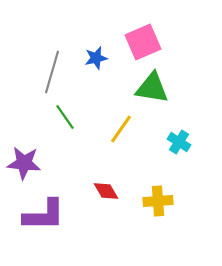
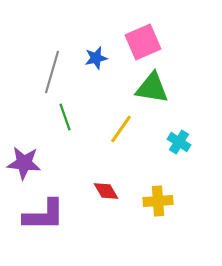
green line: rotated 16 degrees clockwise
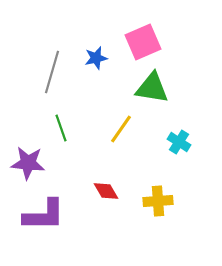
green line: moved 4 px left, 11 px down
purple star: moved 4 px right
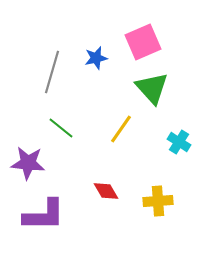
green triangle: rotated 39 degrees clockwise
green line: rotated 32 degrees counterclockwise
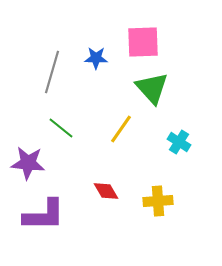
pink square: rotated 21 degrees clockwise
blue star: rotated 15 degrees clockwise
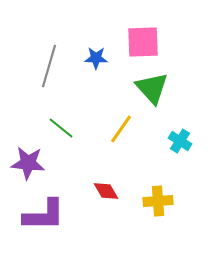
gray line: moved 3 px left, 6 px up
cyan cross: moved 1 px right, 1 px up
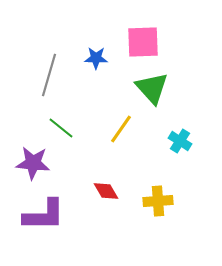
gray line: moved 9 px down
purple star: moved 5 px right
